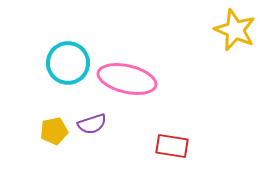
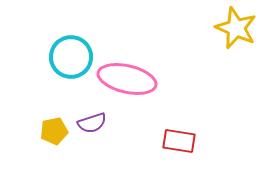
yellow star: moved 1 px right, 2 px up
cyan circle: moved 3 px right, 6 px up
purple semicircle: moved 1 px up
red rectangle: moved 7 px right, 5 px up
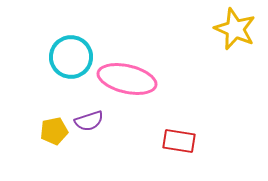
yellow star: moved 1 px left, 1 px down
purple semicircle: moved 3 px left, 2 px up
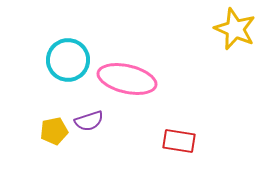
cyan circle: moved 3 px left, 3 px down
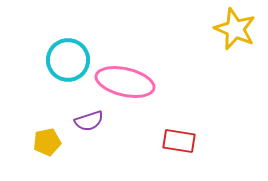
pink ellipse: moved 2 px left, 3 px down
yellow pentagon: moved 7 px left, 11 px down
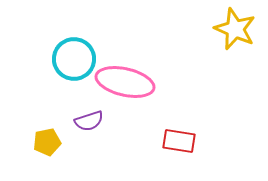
cyan circle: moved 6 px right, 1 px up
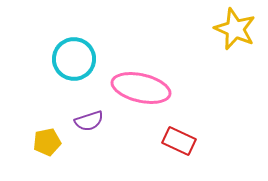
pink ellipse: moved 16 px right, 6 px down
red rectangle: rotated 16 degrees clockwise
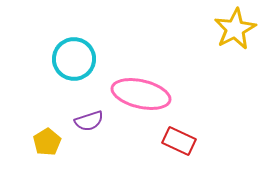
yellow star: rotated 21 degrees clockwise
pink ellipse: moved 6 px down
yellow pentagon: rotated 20 degrees counterclockwise
